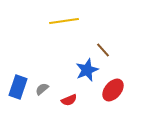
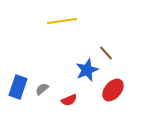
yellow line: moved 2 px left
brown line: moved 3 px right, 3 px down
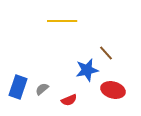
yellow line: rotated 8 degrees clockwise
blue star: rotated 10 degrees clockwise
red ellipse: rotated 65 degrees clockwise
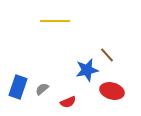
yellow line: moved 7 px left
brown line: moved 1 px right, 2 px down
red ellipse: moved 1 px left, 1 px down
red semicircle: moved 1 px left, 2 px down
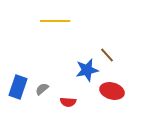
red semicircle: rotated 28 degrees clockwise
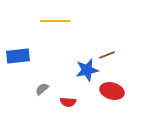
brown line: rotated 70 degrees counterclockwise
blue rectangle: moved 31 px up; rotated 65 degrees clockwise
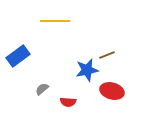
blue rectangle: rotated 30 degrees counterclockwise
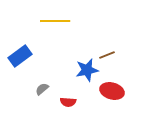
blue rectangle: moved 2 px right
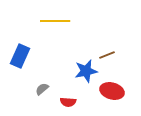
blue rectangle: rotated 30 degrees counterclockwise
blue star: moved 1 px left, 1 px down
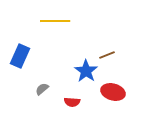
blue star: rotated 25 degrees counterclockwise
red ellipse: moved 1 px right, 1 px down
red semicircle: moved 4 px right
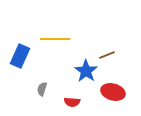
yellow line: moved 18 px down
gray semicircle: rotated 32 degrees counterclockwise
